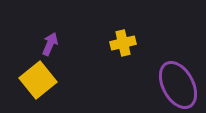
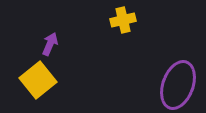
yellow cross: moved 23 px up
purple ellipse: rotated 48 degrees clockwise
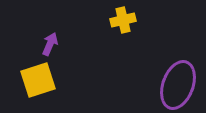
yellow square: rotated 21 degrees clockwise
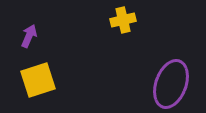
purple arrow: moved 21 px left, 8 px up
purple ellipse: moved 7 px left, 1 px up
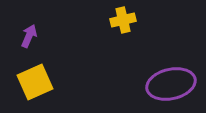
yellow square: moved 3 px left, 2 px down; rotated 6 degrees counterclockwise
purple ellipse: rotated 57 degrees clockwise
